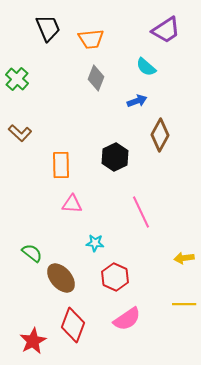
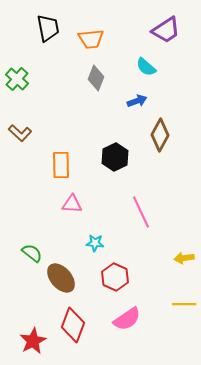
black trapezoid: rotated 12 degrees clockwise
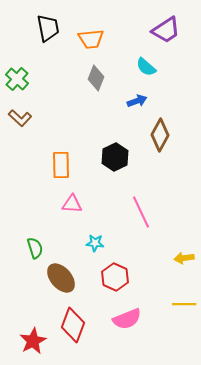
brown L-shape: moved 15 px up
green semicircle: moved 3 px right, 5 px up; rotated 35 degrees clockwise
pink semicircle: rotated 12 degrees clockwise
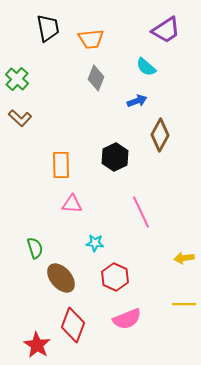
red star: moved 4 px right, 4 px down; rotated 12 degrees counterclockwise
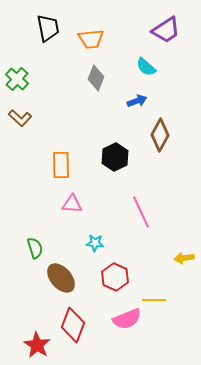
yellow line: moved 30 px left, 4 px up
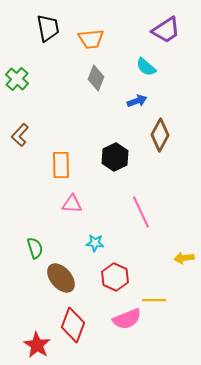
brown L-shape: moved 17 px down; rotated 90 degrees clockwise
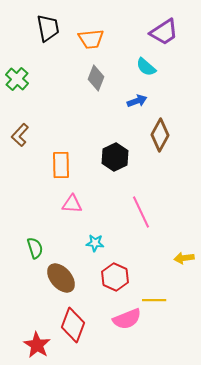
purple trapezoid: moved 2 px left, 2 px down
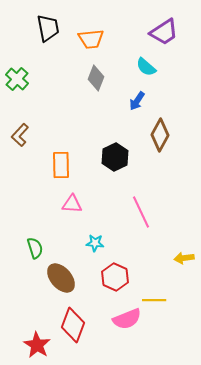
blue arrow: rotated 144 degrees clockwise
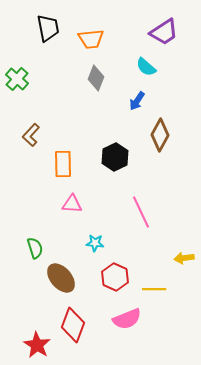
brown L-shape: moved 11 px right
orange rectangle: moved 2 px right, 1 px up
yellow line: moved 11 px up
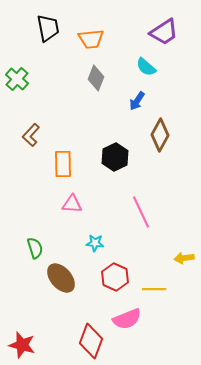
red diamond: moved 18 px right, 16 px down
red star: moved 15 px left; rotated 16 degrees counterclockwise
